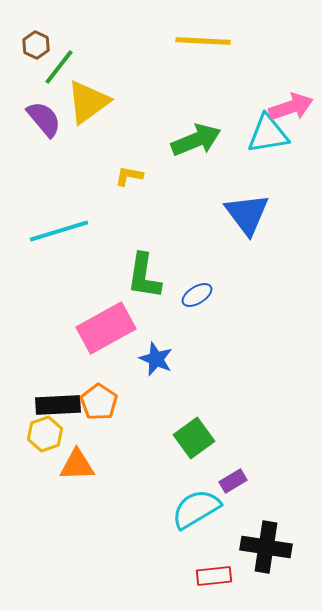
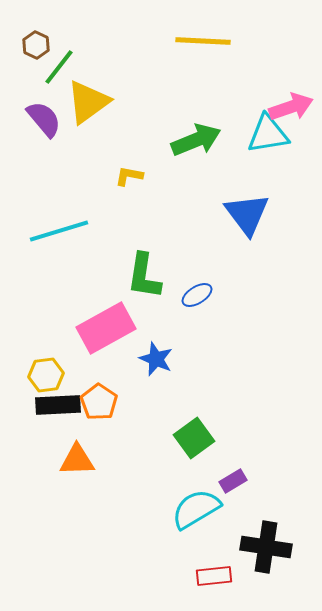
yellow hexagon: moved 1 px right, 59 px up; rotated 12 degrees clockwise
orange triangle: moved 5 px up
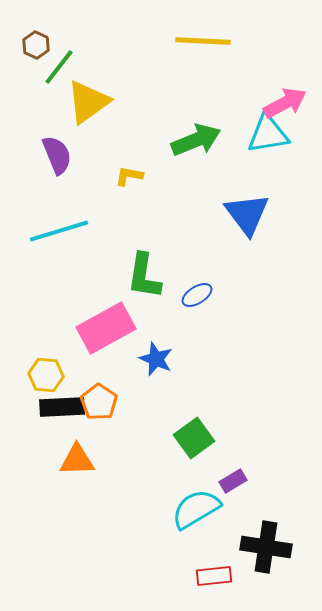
pink arrow: moved 6 px left, 4 px up; rotated 9 degrees counterclockwise
purple semicircle: moved 13 px right, 36 px down; rotated 18 degrees clockwise
yellow hexagon: rotated 12 degrees clockwise
black rectangle: moved 4 px right, 2 px down
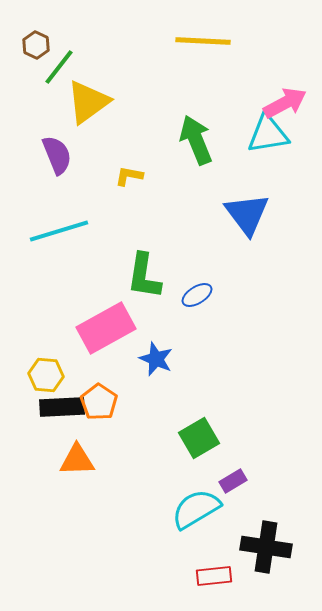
green arrow: rotated 90 degrees counterclockwise
green square: moved 5 px right; rotated 6 degrees clockwise
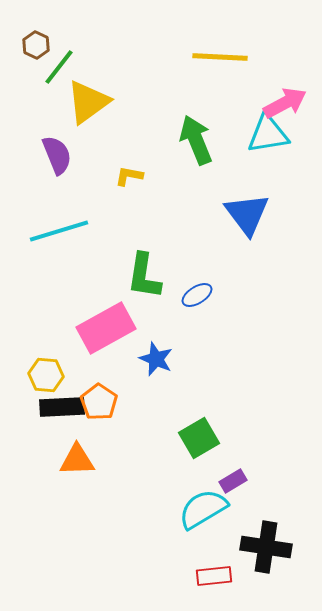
yellow line: moved 17 px right, 16 px down
cyan semicircle: moved 7 px right
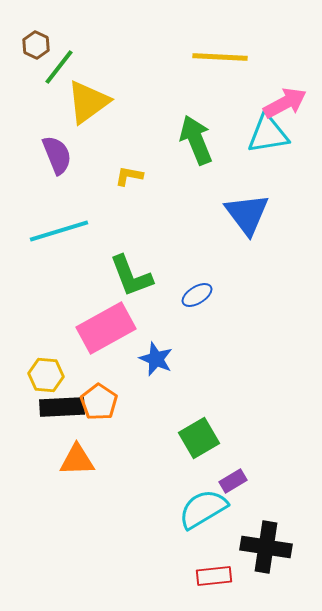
green L-shape: moved 13 px left; rotated 30 degrees counterclockwise
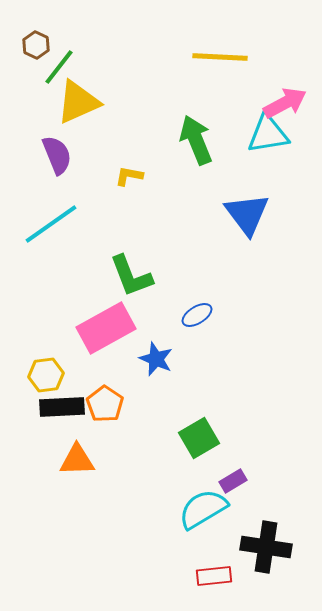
yellow triangle: moved 10 px left; rotated 12 degrees clockwise
cyan line: moved 8 px left, 7 px up; rotated 18 degrees counterclockwise
blue ellipse: moved 20 px down
yellow hexagon: rotated 12 degrees counterclockwise
orange pentagon: moved 6 px right, 2 px down
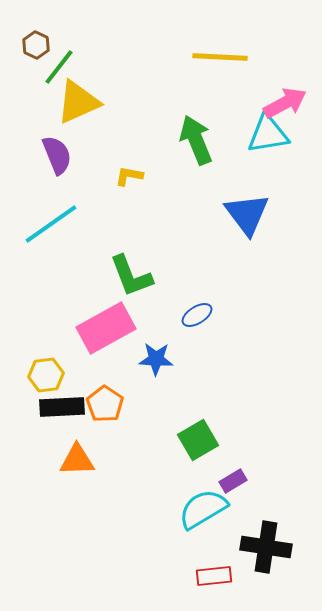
blue star: rotated 20 degrees counterclockwise
green square: moved 1 px left, 2 px down
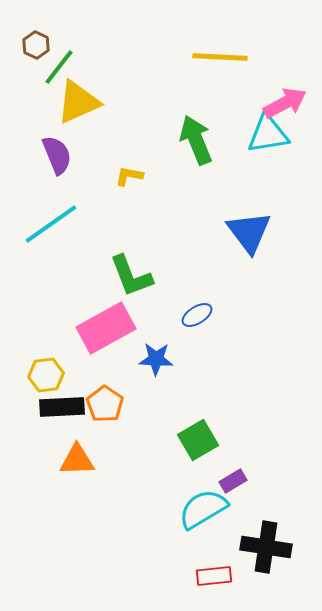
blue triangle: moved 2 px right, 18 px down
